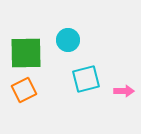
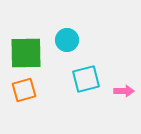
cyan circle: moved 1 px left
orange square: rotated 10 degrees clockwise
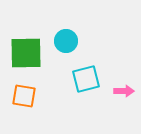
cyan circle: moved 1 px left, 1 px down
orange square: moved 6 px down; rotated 25 degrees clockwise
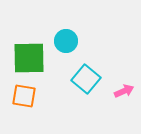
green square: moved 3 px right, 5 px down
cyan square: rotated 36 degrees counterclockwise
pink arrow: rotated 24 degrees counterclockwise
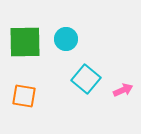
cyan circle: moved 2 px up
green square: moved 4 px left, 16 px up
pink arrow: moved 1 px left, 1 px up
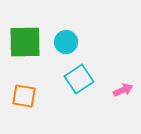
cyan circle: moved 3 px down
cyan square: moved 7 px left; rotated 16 degrees clockwise
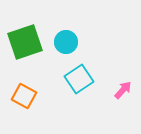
green square: rotated 18 degrees counterclockwise
pink arrow: rotated 24 degrees counterclockwise
orange square: rotated 20 degrees clockwise
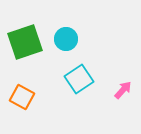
cyan circle: moved 3 px up
orange square: moved 2 px left, 1 px down
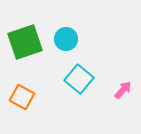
cyan square: rotated 16 degrees counterclockwise
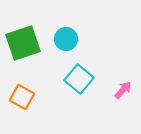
green square: moved 2 px left, 1 px down
